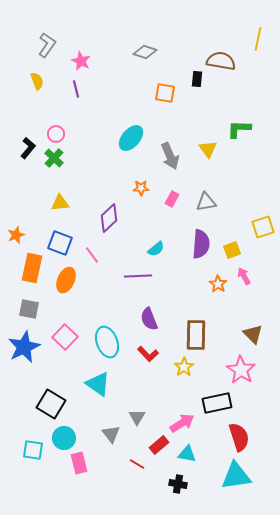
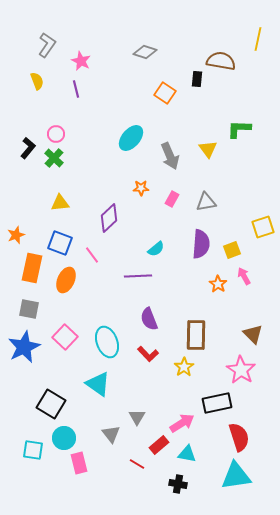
orange square at (165, 93): rotated 25 degrees clockwise
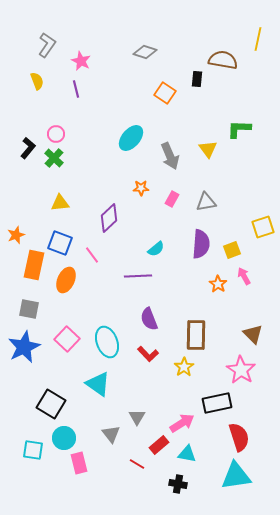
brown semicircle at (221, 61): moved 2 px right, 1 px up
orange rectangle at (32, 268): moved 2 px right, 3 px up
pink square at (65, 337): moved 2 px right, 2 px down
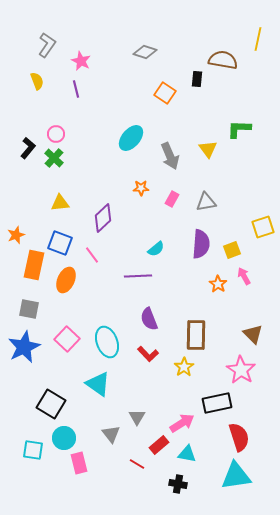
purple diamond at (109, 218): moved 6 px left
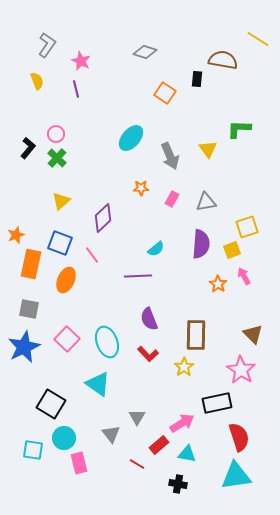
yellow line at (258, 39): rotated 70 degrees counterclockwise
green cross at (54, 158): moved 3 px right
yellow triangle at (60, 203): moved 1 px right, 2 px up; rotated 36 degrees counterclockwise
yellow square at (263, 227): moved 16 px left
orange rectangle at (34, 265): moved 3 px left, 1 px up
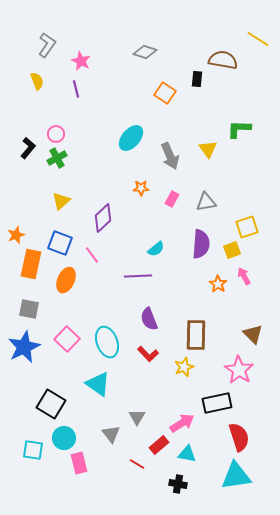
green cross at (57, 158): rotated 18 degrees clockwise
yellow star at (184, 367): rotated 12 degrees clockwise
pink star at (241, 370): moved 2 px left
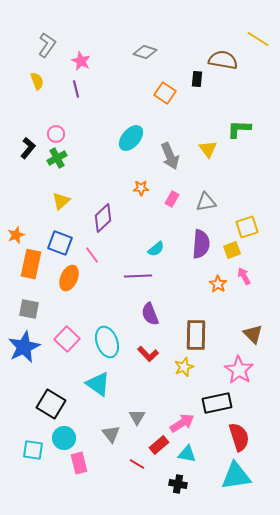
orange ellipse at (66, 280): moved 3 px right, 2 px up
purple semicircle at (149, 319): moved 1 px right, 5 px up
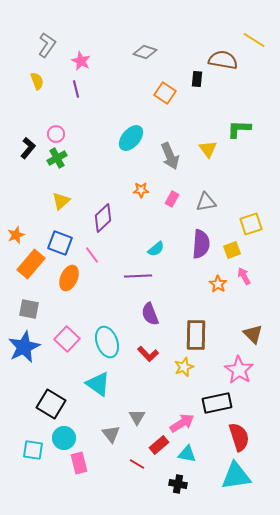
yellow line at (258, 39): moved 4 px left, 1 px down
orange star at (141, 188): moved 2 px down
yellow square at (247, 227): moved 4 px right, 3 px up
orange rectangle at (31, 264): rotated 28 degrees clockwise
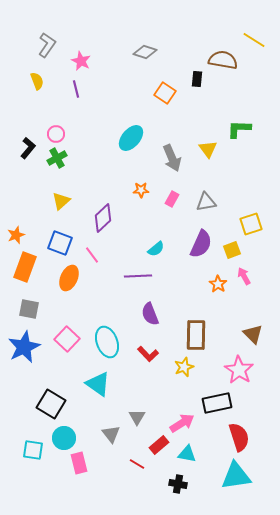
gray arrow at (170, 156): moved 2 px right, 2 px down
purple semicircle at (201, 244): rotated 20 degrees clockwise
orange rectangle at (31, 264): moved 6 px left, 3 px down; rotated 20 degrees counterclockwise
